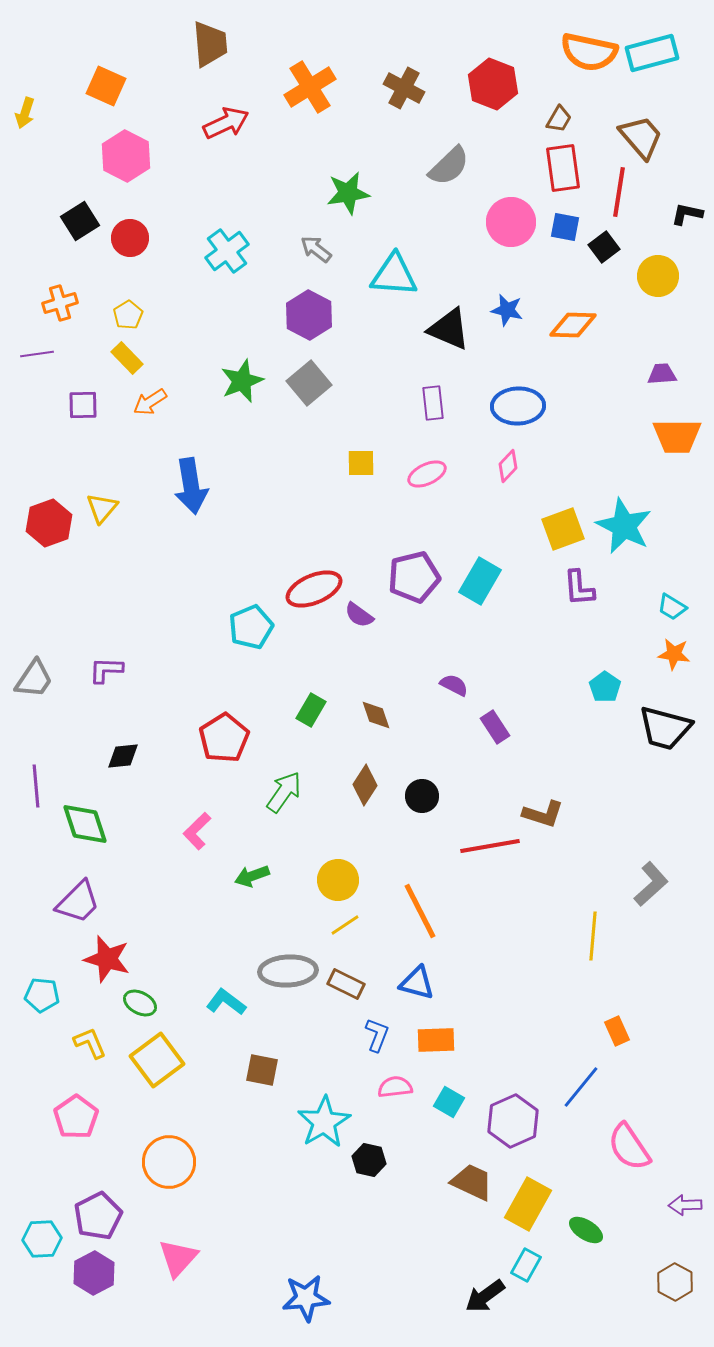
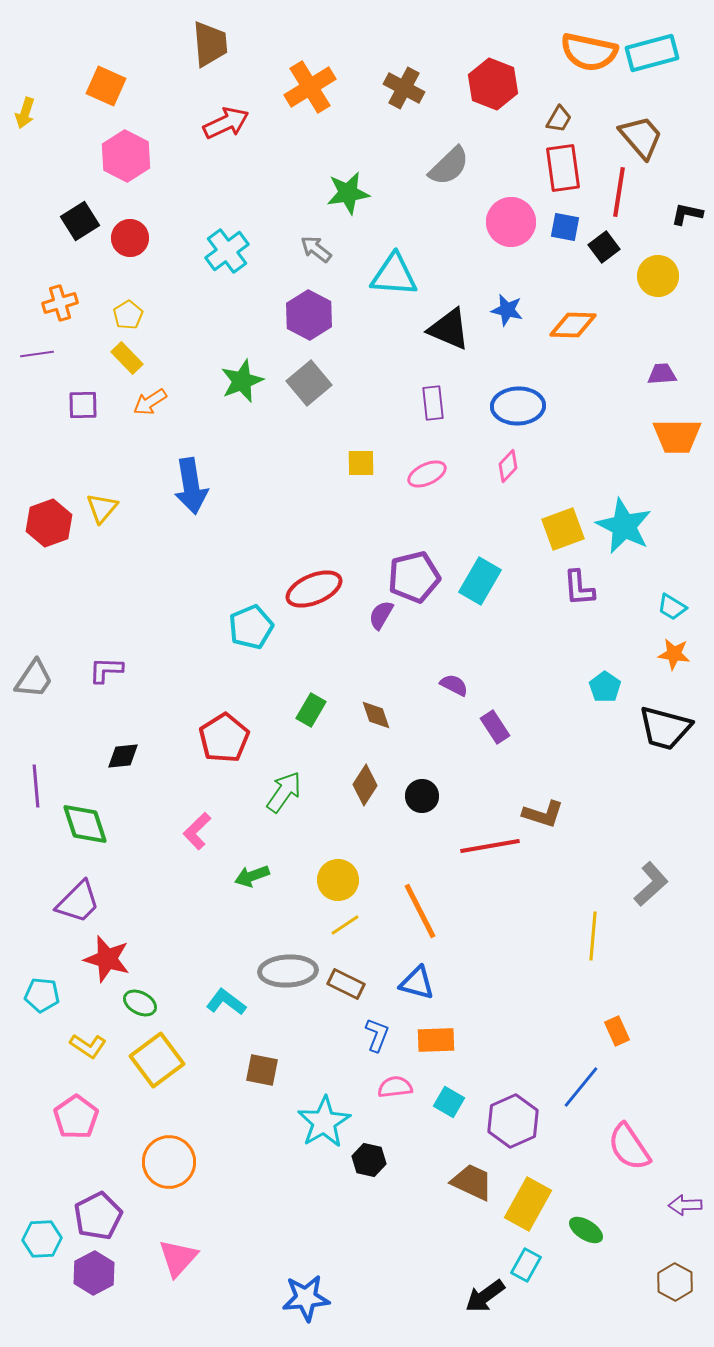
purple semicircle at (359, 615): moved 22 px right; rotated 84 degrees clockwise
yellow L-shape at (90, 1043): moved 2 px left, 3 px down; rotated 147 degrees clockwise
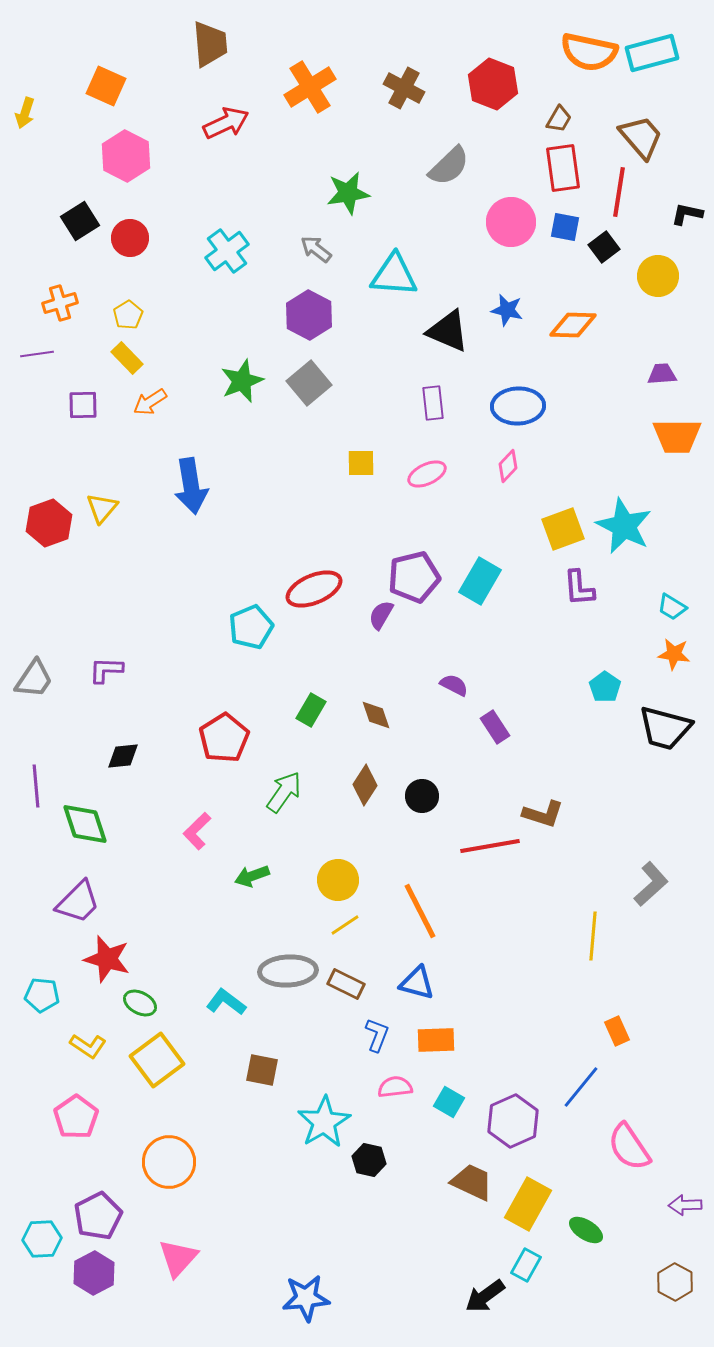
black triangle at (449, 329): moved 1 px left, 2 px down
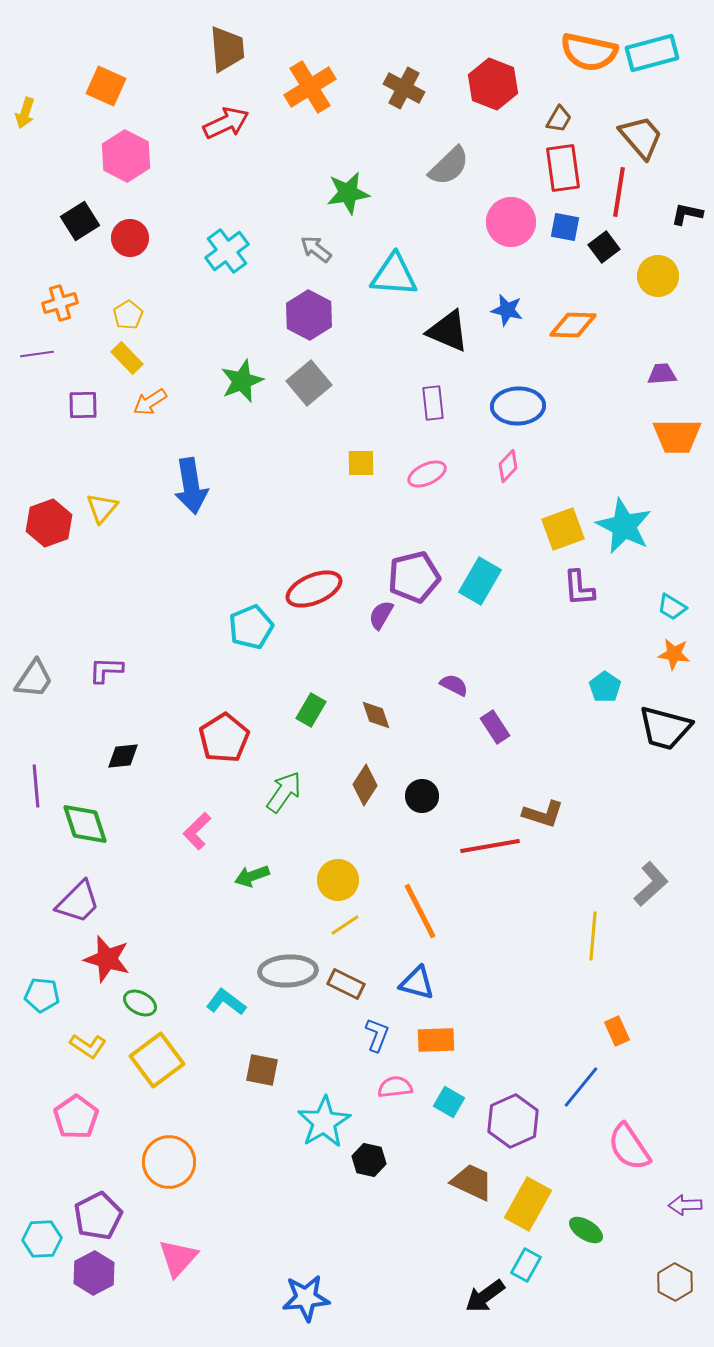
brown trapezoid at (210, 44): moved 17 px right, 5 px down
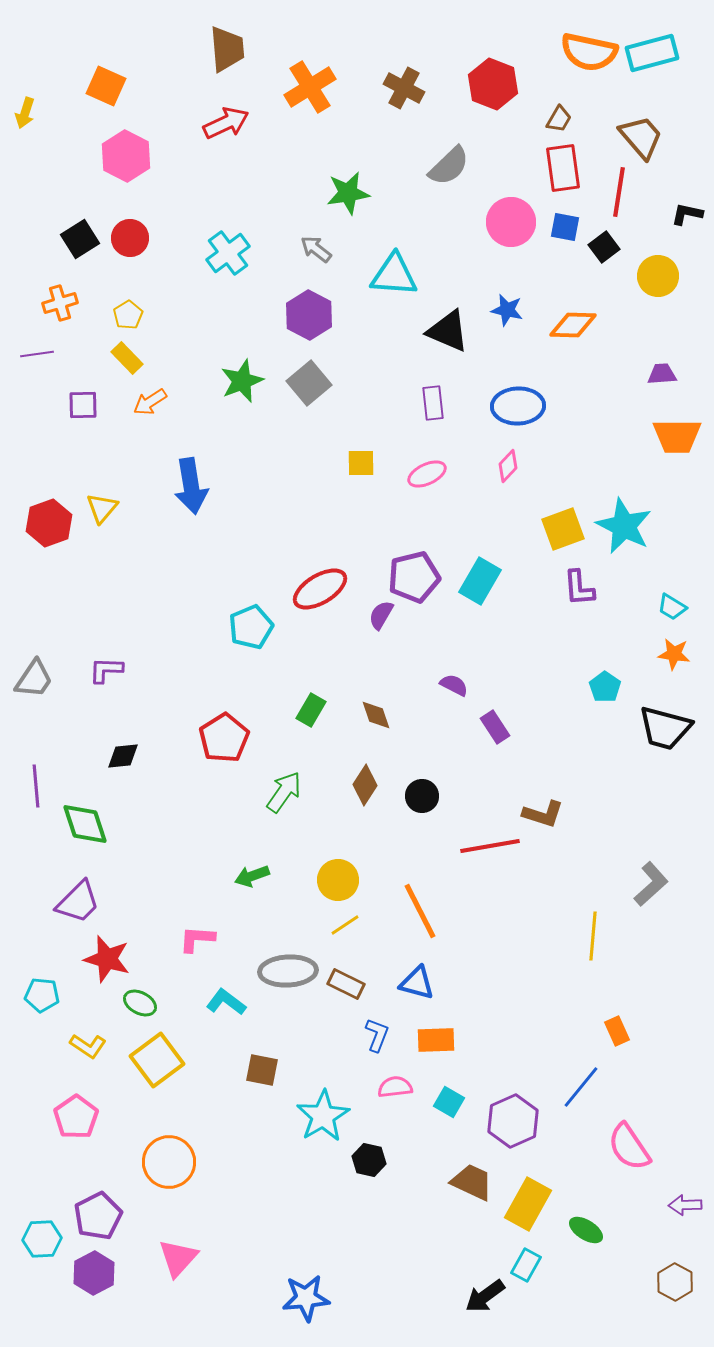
black square at (80, 221): moved 18 px down
cyan cross at (227, 251): moved 1 px right, 2 px down
red ellipse at (314, 589): moved 6 px right; rotated 8 degrees counterclockwise
pink L-shape at (197, 831): moved 108 px down; rotated 48 degrees clockwise
cyan star at (324, 1122): moved 1 px left, 6 px up
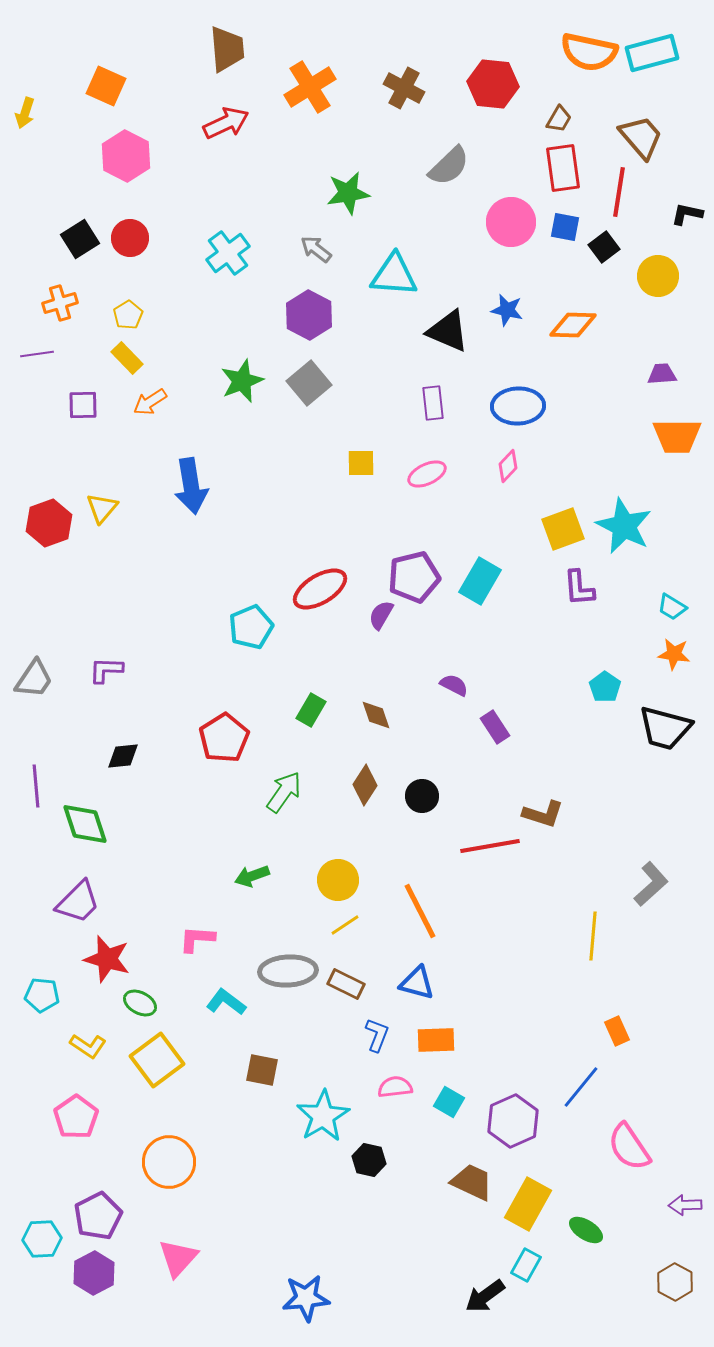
red hexagon at (493, 84): rotated 15 degrees counterclockwise
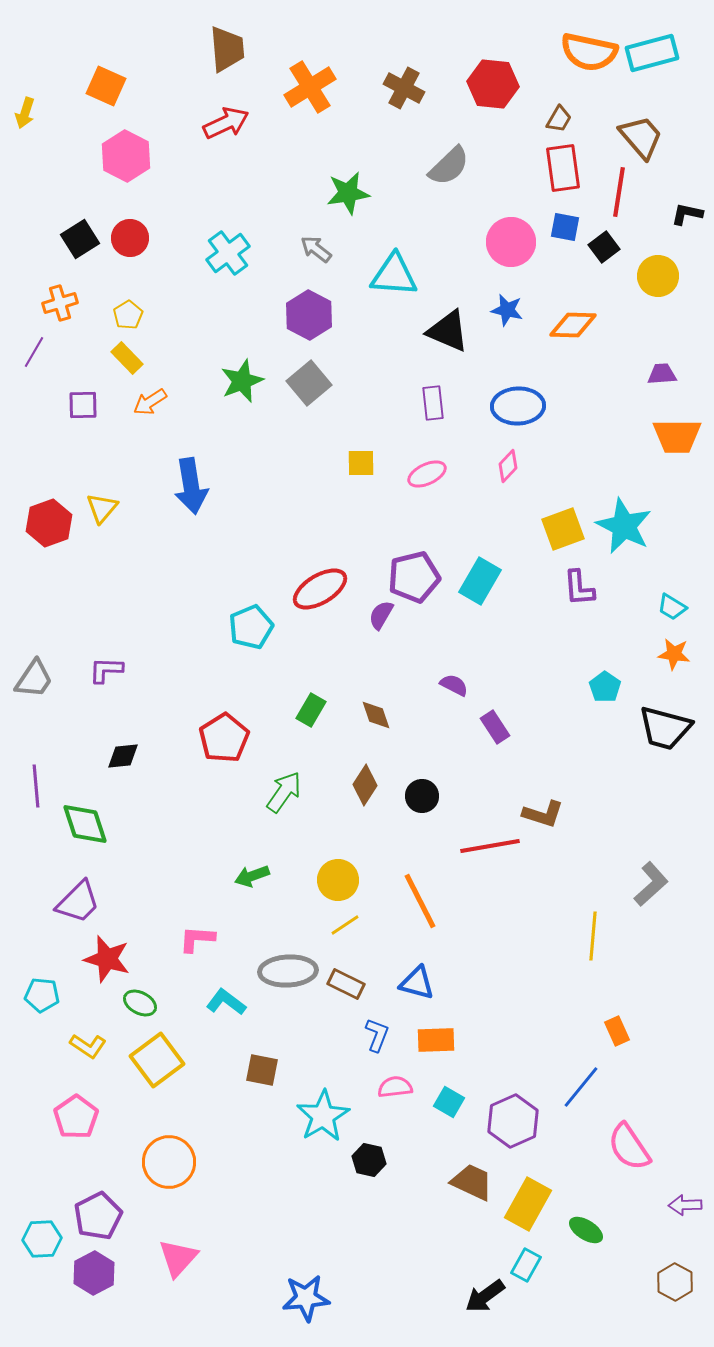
pink circle at (511, 222): moved 20 px down
purple line at (37, 354): moved 3 px left, 2 px up; rotated 52 degrees counterclockwise
orange line at (420, 911): moved 10 px up
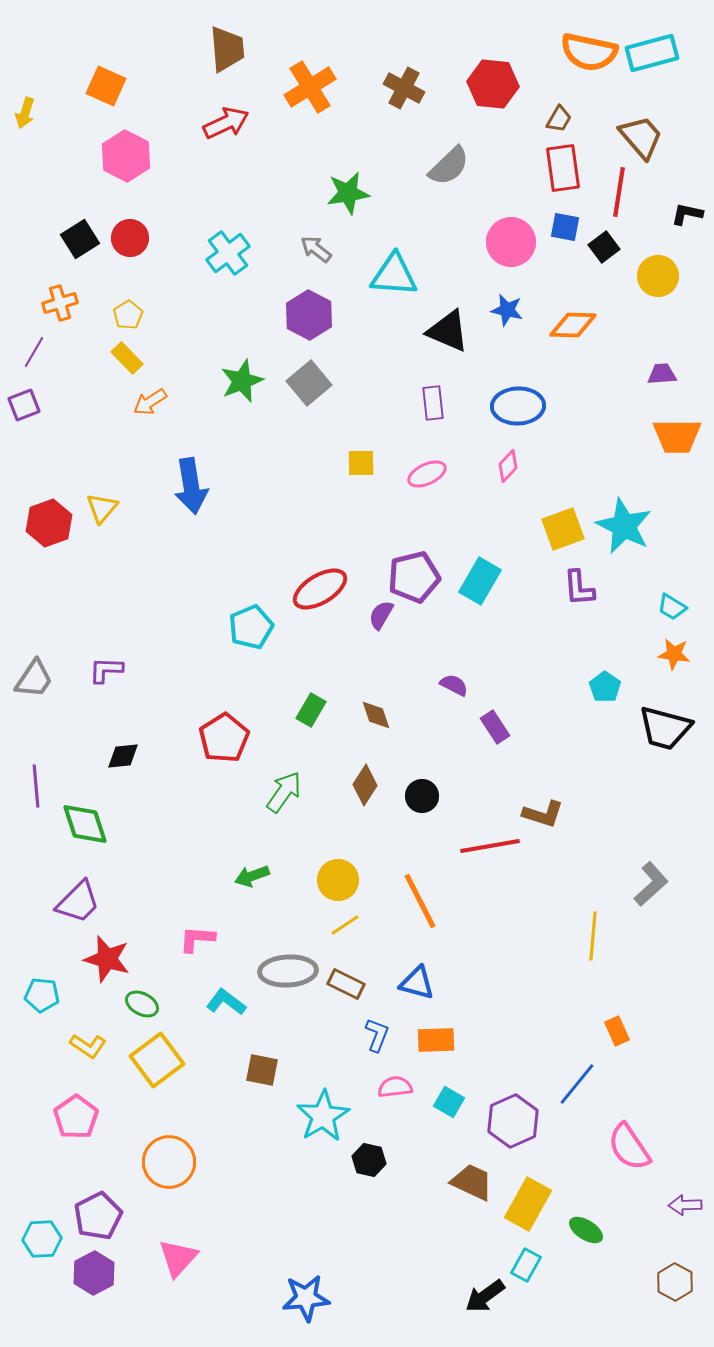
purple square at (83, 405): moved 59 px left; rotated 20 degrees counterclockwise
green ellipse at (140, 1003): moved 2 px right, 1 px down
blue line at (581, 1087): moved 4 px left, 3 px up
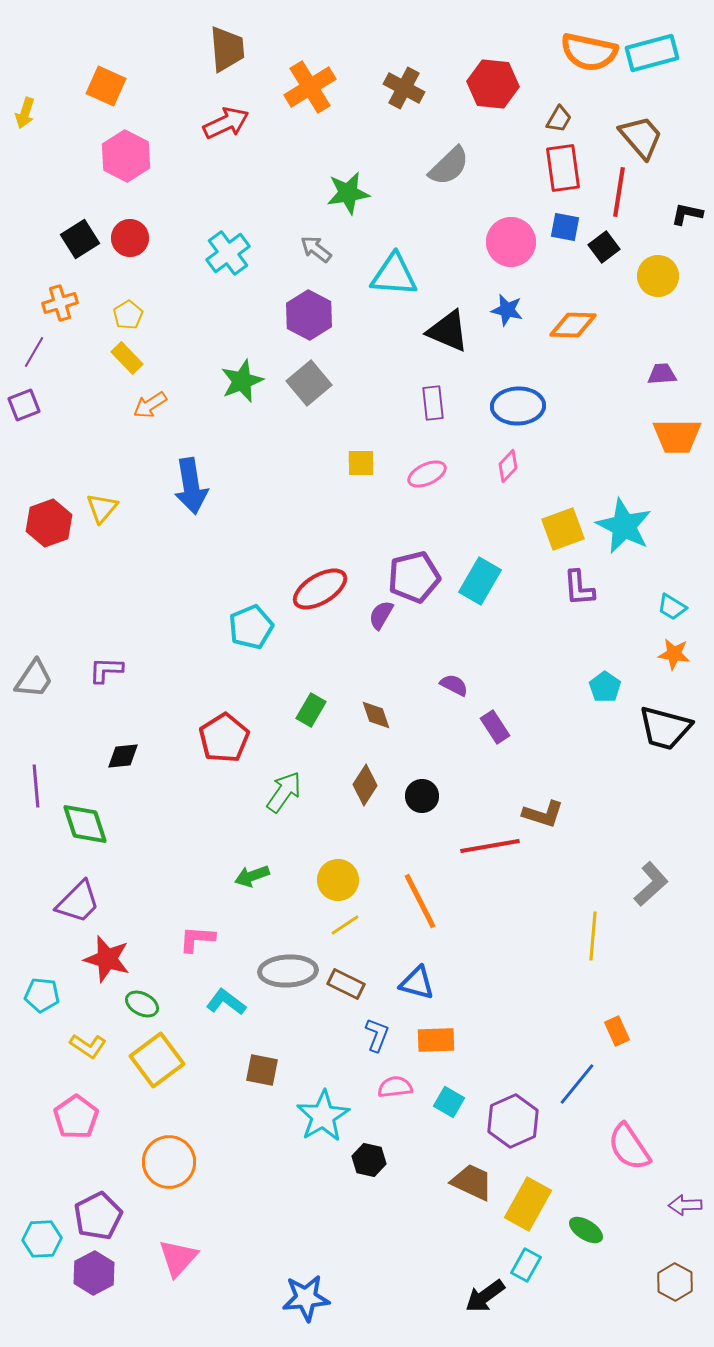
orange arrow at (150, 402): moved 3 px down
